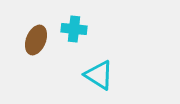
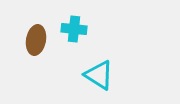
brown ellipse: rotated 12 degrees counterclockwise
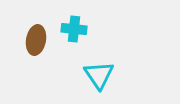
cyan triangle: rotated 24 degrees clockwise
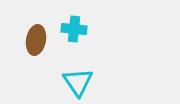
cyan triangle: moved 21 px left, 7 px down
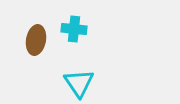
cyan triangle: moved 1 px right, 1 px down
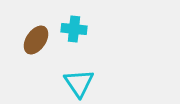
brown ellipse: rotated 24 degrees clockwise
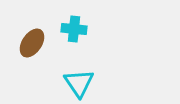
brown ellipse: moved 4 px left, 3 px down
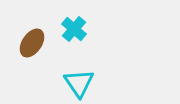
cyan cross: rotated 35 degrees clockwise
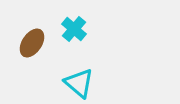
cyan triangle: rotated 16 degrees counterclockwise
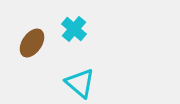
cyan triangle: moved 1 px right
